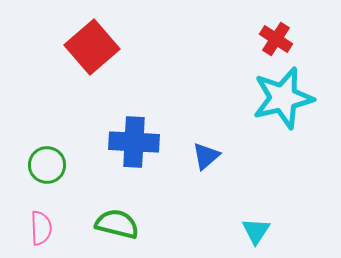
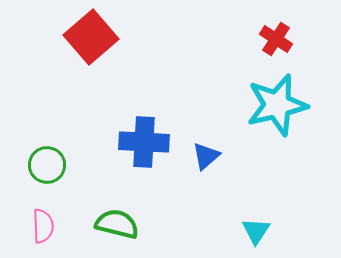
red square: moved 1 px left, 10 px up
cyan star: moved 6 px left, 7 px down
blue cross: moved 10 px right
pink semicircle: moved 2 px right, 2 px up
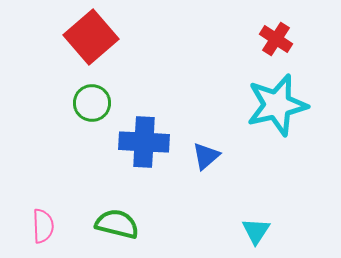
green circle: moved 45 px right, 62 px up
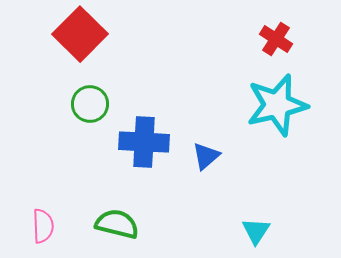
red square: moved 11 px left, 3 px up; rotated 4 degrees counterclockwise
green circle: moved 2 px left, 1 px down
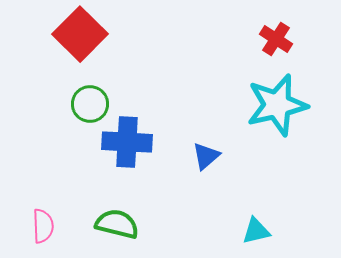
blue cross: moved 17 px left
cyan triangle: rotated 44 degrees clockwise
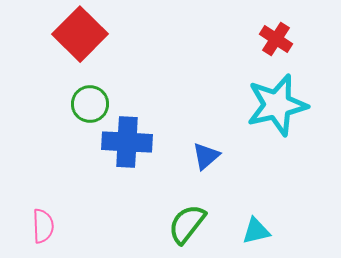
green semicircle: moved 70 px right; rotated 66 degrees counterclockwise
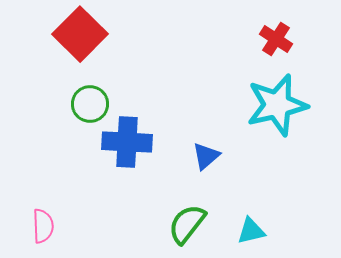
cyan triangle: moved 5 px left
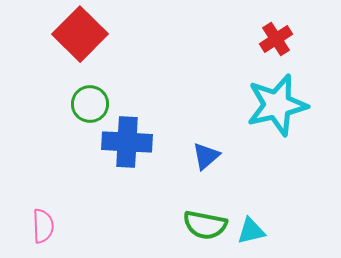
red cross: rotated 24 degrees clockwise
green semicircle: moved 18 px right, 1 px down; rotated 117 degrees counterclockwise
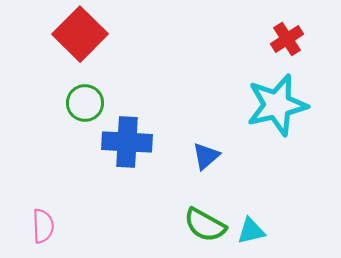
red cross: moved 11 px right
green circle: moved 5 px left, 1 px up
green semicircle: rotated 18 degrees clockwise
